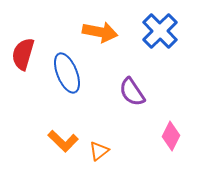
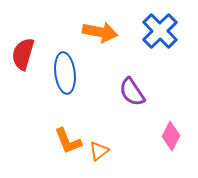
blue ellipse: moved 2 px left; rotated 15 degrees clockwise
orange L-shape: moved 5 px right; rotated 24 degrees clockwise
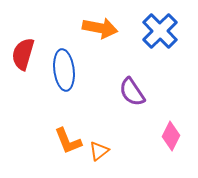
orange arrow: moved 4 px up
blue ellipse: moved 1 px left, 3 px up
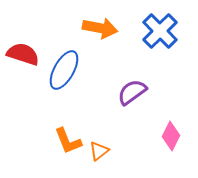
red semicircle: rotated 92 degrees clockwise
blue ellipse: rotated 36 degrees clockwise
purple semicircle: rotated 88 degrees clockwise
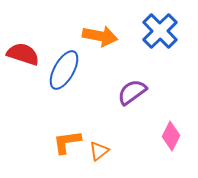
orange arrow: moved 8 px down
orange L-shape: moved 1 px left, 1 px down; rotated 104 degrees clockwise
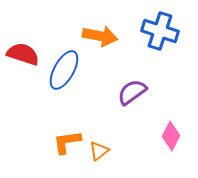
blue cross: rotated 27 degrees counterclockwise
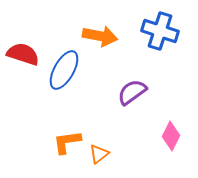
orange triangle: moved 3 px down
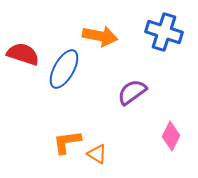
blue cross: moved 4 px right, 1 px down
blue ellipse: moved 1 px up
orange triangle: moved 2 px left; rotated 50 degrees counterclockwise
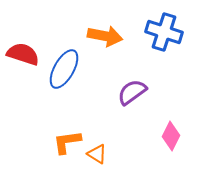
orange arrow: moved 5 px right
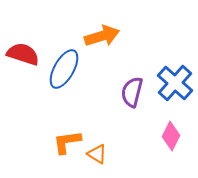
blue cross: moved 11 px right, 51 px down; rotated 24 degrees clockwise
orange arrow: moved 3 px left; rotated 28 degrees counterclockwise
purple semicircle: rotated 40 degrees counterclockwise
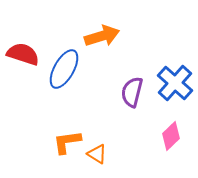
pink diamond: rotated 20 degrees clockwise
